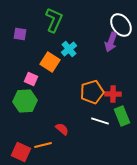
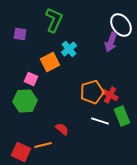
orange square: rotated 30 degrees clockwise
red cross: moved 3 px left, 1 px down; rotated 28 degrees clockwise
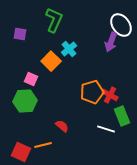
orange square: moved 1 px right, 1 px up; rotated 18 degrees counterclockwise
white line: moved 6 px right, 8 px down
red semicircle: moved 3 px up
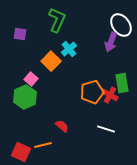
green L-shape: moved 3 px right
pink square: rotated 16 degrees clockwise
green hexagon: moved 4 px up; rotated 20 degrees counterclockwise
green rectangle: moved 33 px up; rotated 12 degrees clockwise
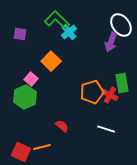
green L-shape: rotated 70 degrees counterclockwise
cyan cross: moved 17 px up
orange line: moved 1 px left, 2 px down
